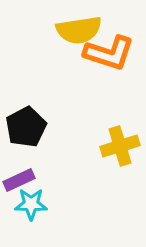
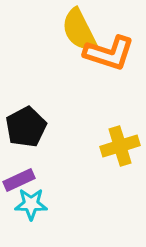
yellow semicircle: rotated 72 degrees clockwise
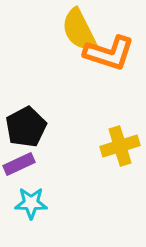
purple rectangle: moved 16 px up
cyan star: moved 1 px up
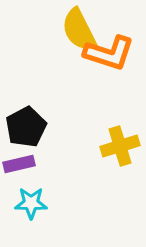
purple rectangle: rotated 12 degrees clockwise
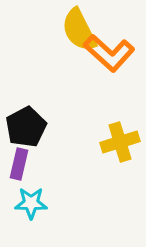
orange L-shape: rotated 24 degrees clockwise
yellow cross: moved 4 px up
purple rectangle: rotated 64 degrees counterclockwise
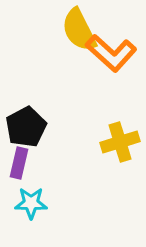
orange L-shape: moved 2 px right
purple rectangle: moved 1 px up
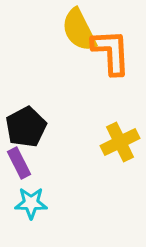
orange L-shape: moved 1 px up; rotated 135 degrees counterclockwise
yellow cross: rotated 9 degrees counterclockwise
purple rectangle: rotated 40 degrees counterclockwise
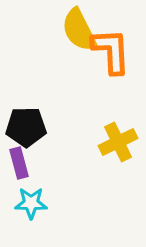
orange L-shape: moved 1 px up
black pentagon: rotated 27 degrees clockwise
yellow cross: moved 2 px left
purple rectangle: rotated 12 degrees clockwise
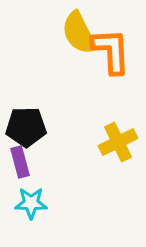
yellow semicircle: moved 3 px down
purple rectangle: moved 1 px right, 1 px up
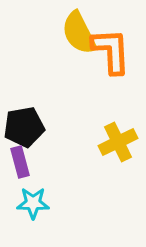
black pentagon: moved 2 px left; rotated 9 degrees counterclockwise
cyan star: moved 2 px right
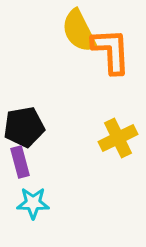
yellow semicircle: moved 2 px up
yellow cross: moved 4 px up
